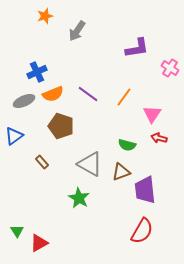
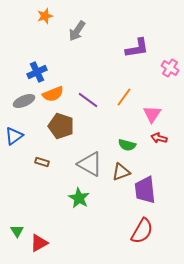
purple line: moved 6 px down
brown rectangle: rotated 32 degrees counterclockwise
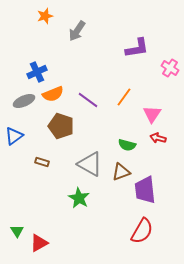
red arrow: moved 1 px left
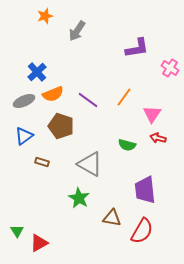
blue cross: rotated 18 degrees counterclockwise
blue triangle: moved 10 px right
brown triangle: moved 9 px left, 46 px down; rotated 30 degrees clockwise
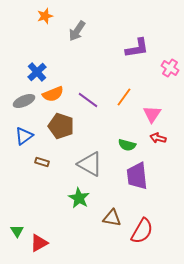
purple trapezoid: moved 8 px left, 14 px up
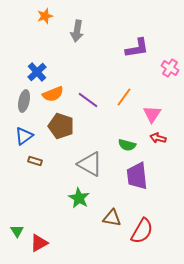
gray arrow: rotated 25 degrees counterclockwise
gray ellipse: rotated 55 degrees counterclockwise
brown rectangle: moved 7 px left, 1 px up
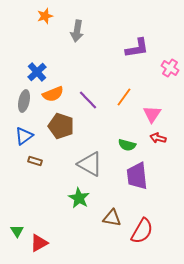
purple line: rotated 10 degrees clockwise
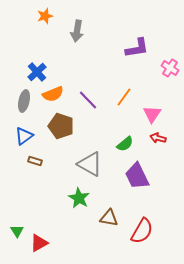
green semicircle: moved 2 px left, 1 px up; rotated 54 degrees counterclockwise
purple trapezoid: rotated 20 degrees counterclockwise
brown triangle: moved 3 px left
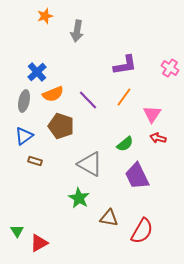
purple L-shape: moved 12 px left, 17 px down
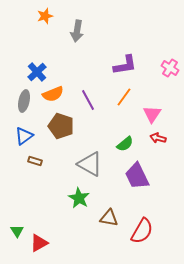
purple line: rotated 15 degrees clockwise
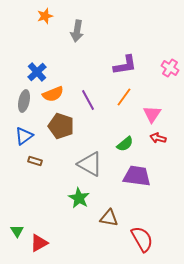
purple trapezoid: rotated 124 degrees clockwise
red semicircle: moved 8 px down; rotated 60 degrees counterclockwise
